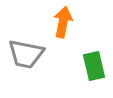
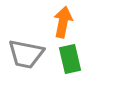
green rectangle: moved 24 px left, 7 px up
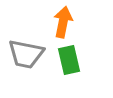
green rectangle: moved 1 px left, 1 px down
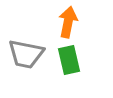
orange arrow: moved 5 px right
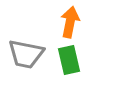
orange arrow: moved 2 px right
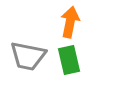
gray trapezoid: moved 2 px right, 2 px down
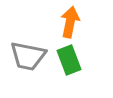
green rectangle: rotated 8 degrees counterclockwise
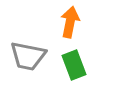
green rectangle: moved 5 px right, 5 px down
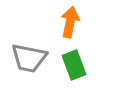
gray trapezoid: moved 1 px right, 2 px down
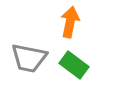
green rectangle: rotated 32 degrees counterclockwise
